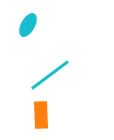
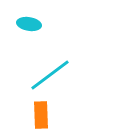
cyan ellipse: moved 1 px right, 1 px up; rotated 70 degrees clockwise
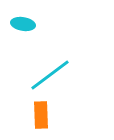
cyan ellipse: moved 6 px left
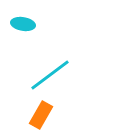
orange rectangle: rotated 32 degrees clockwise
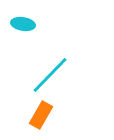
cyan line: rotated 9 degrees counterclockwise
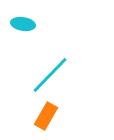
orange rectangle: moved 5 px right, 1 px down
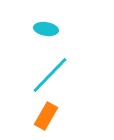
cyan ellipse: moved 23 px right, 5 px down
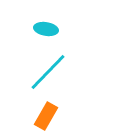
cyan line: moved 2 px left, 3 px up
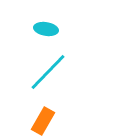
orange rectangle: moved 3 px left, 5 px down
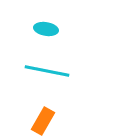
cyan line: moved 1 px left, 1 px up; rotated 57 degrees clockwise
